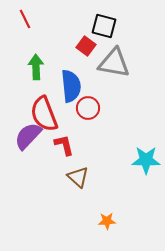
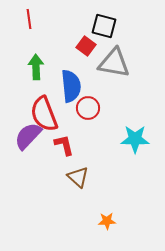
red line: moved 4 px right; rotated 18 degrees clockwise
cyan star: moved 11 px left, 21 px up
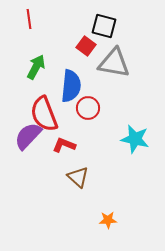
green arrow: rotated 30 degrees clockwise
blue semicircle: rotated 12 degrees clockwise
cyan star: rotated 12 degrees clockwise
red L-shape: rotated 55 degrees counterclockwise
orange star: moved 1 px right, 1 px up
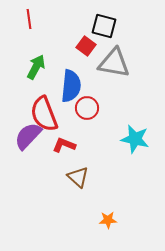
red circle: moved 1 px left
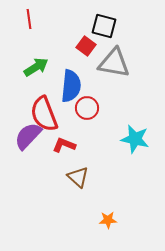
green arrow: rotated 30 degrees clockwise
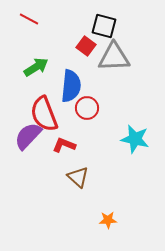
red line: rotated 54 degrees counterclockwise
gray triangle: moved 6 px up; rotated 12 degrees counterclockwise
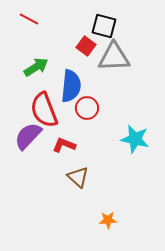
red semicircle: moved 4 px up
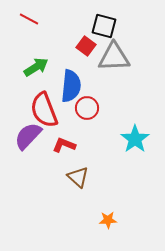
cyan star: rotated 24 degrees clockwise
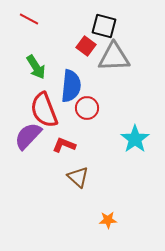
green arrow: rotated 90 degrees clockwise
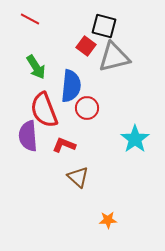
red line: moved 1 px right
gray triangle: rotated 12 degrees counterclockwise
purple semicircle: rotated 48 degrees counterclockwise
